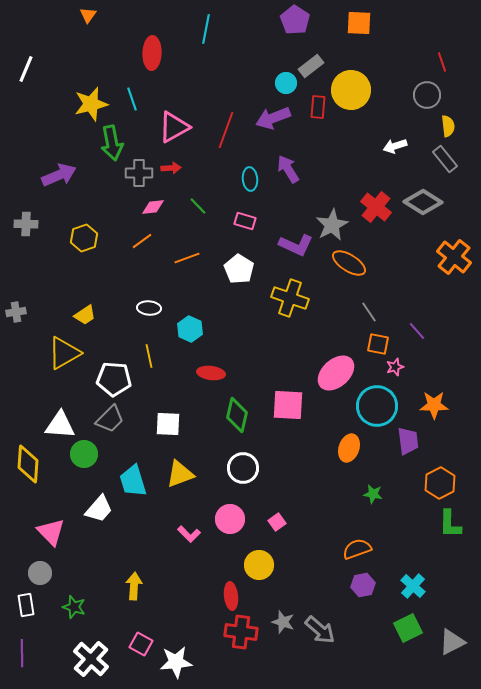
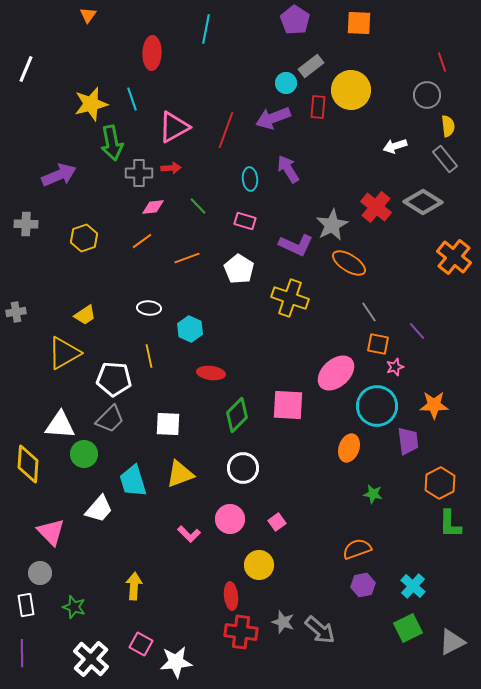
green diamond at (237, 415): rotated 32 degrees clockwise
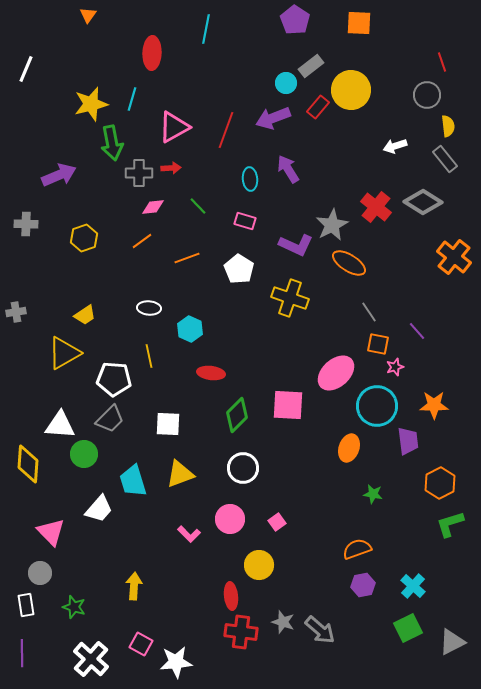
cyan line at (132, 99): rotated 35 degrees clockwise
red rectangle at (318, 107): rotated 35 degrees clockwise
green L-shape at (450, 524): rotated 72 degrees clockwise
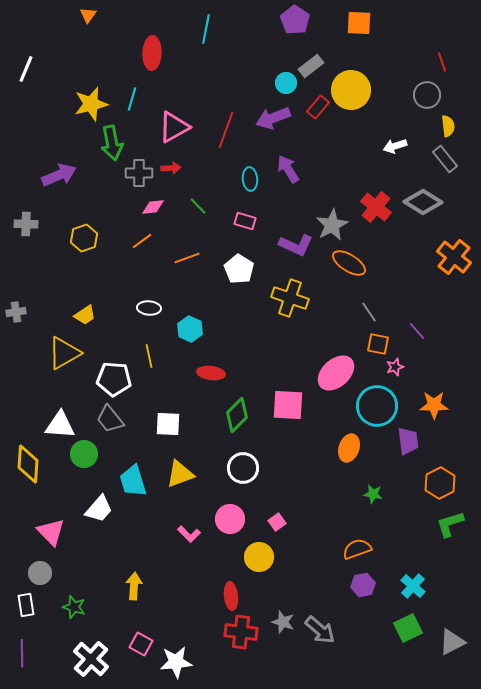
gray trapezoid at (110, 419): rotated 96 degrees clockwise
yellow circle at (259, 565): moved 8 px up
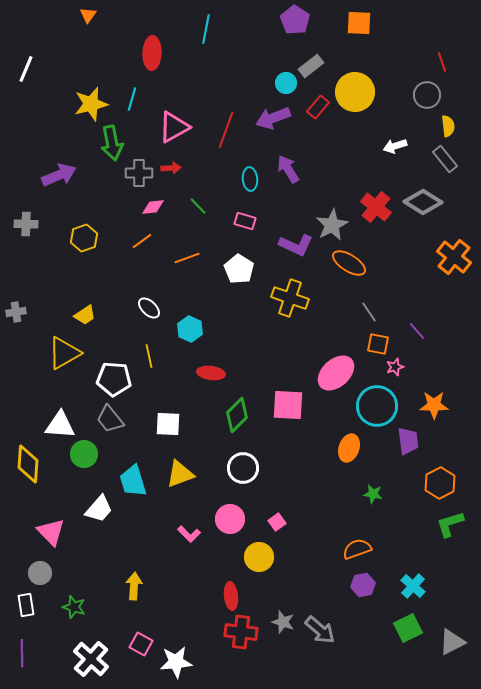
yellow circle at (351, 90): moved 4 px right, 2 px down
white ellipse at (149, 308): rotated 40 degrees clockwise
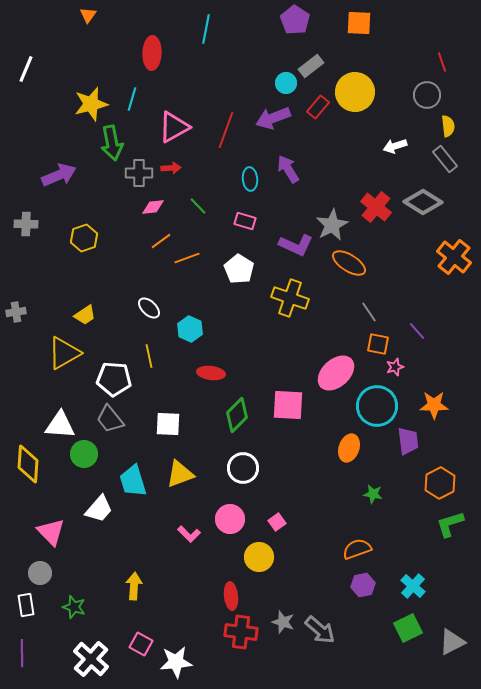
orange line at (142, 241): moved 19 px right
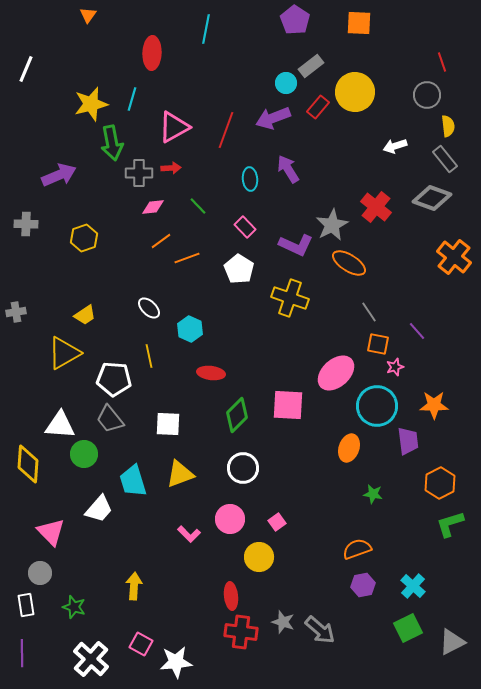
gray diamond at (423, 202): moved 9 px right, 4 px up; rotated 12 degrees counterclockwise
pink rectangle at (245, 221): moved 6 px down; rotated 30 degrees clockwise
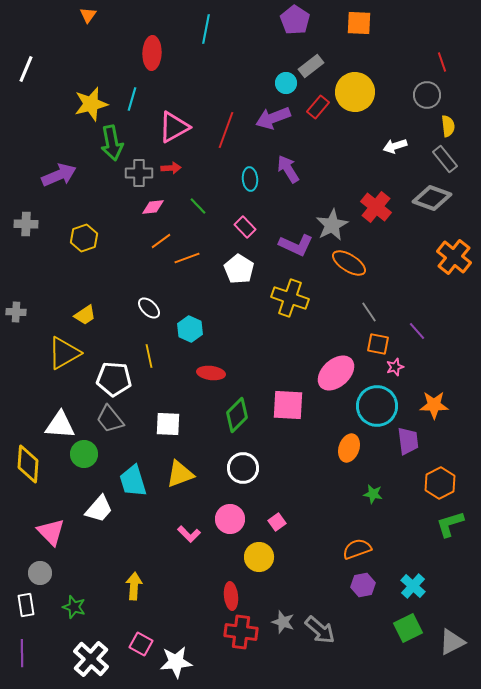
gray cross at (16, 312): rotated 12 degrees clockwise
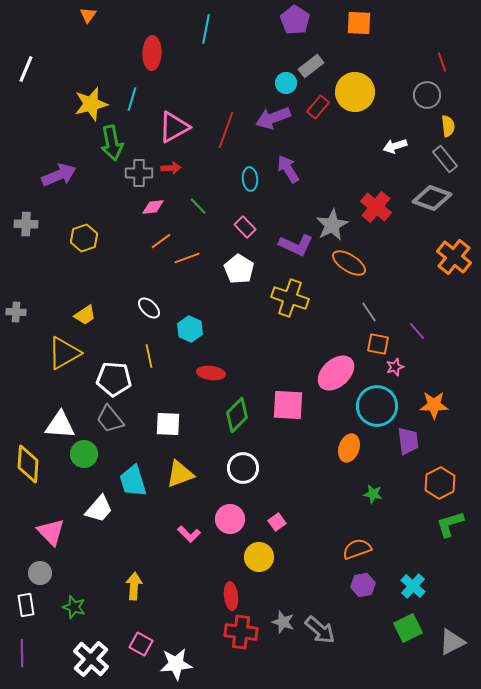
white star at (176, 662): moved 2 px down
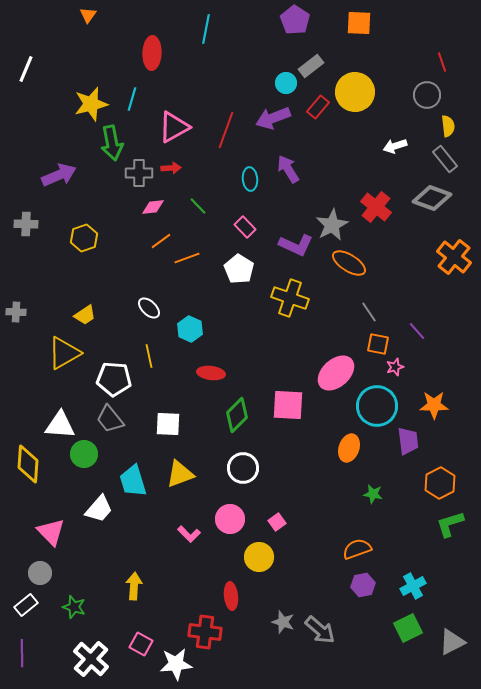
cyan cross at (413, 586): rotated 20 degrees clockwise
white rectangle at (26, 605): rotated 60 degrees clockwise
red cross at (241, 632): moved 36 px left
